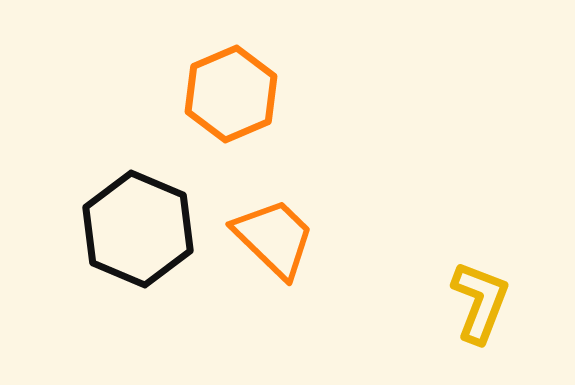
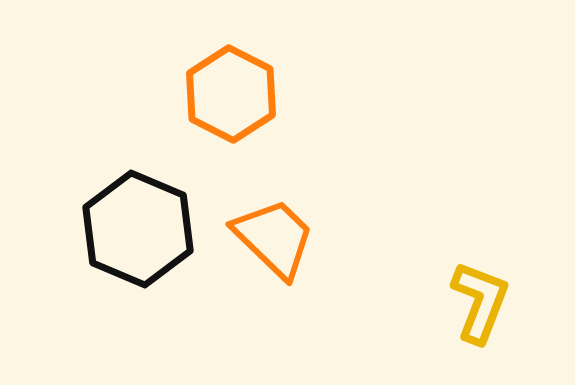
orange hexagon: rotated 10 degrees counterclockwise
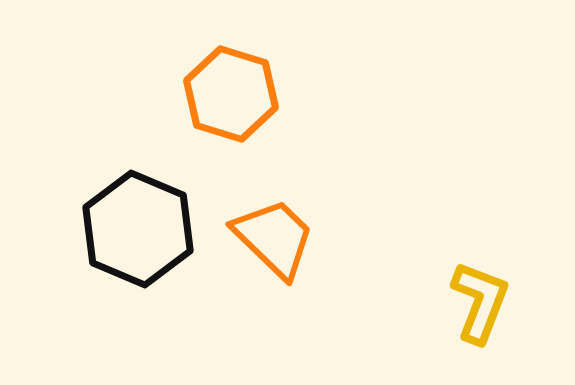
orange hexagon: rotated 10 degrees counterclockwise
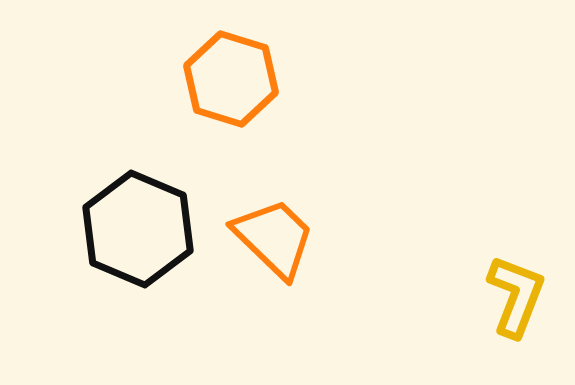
orange hexagon: moved 15 px up
yellow L-shape: moved 36 px right, 6 px up
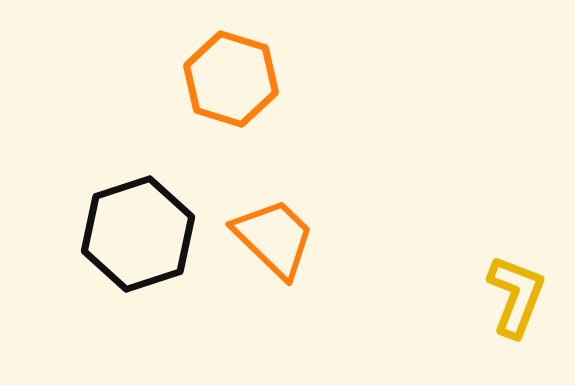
black hexagon: moved 5 px down; rotated 19 degrees clockwise
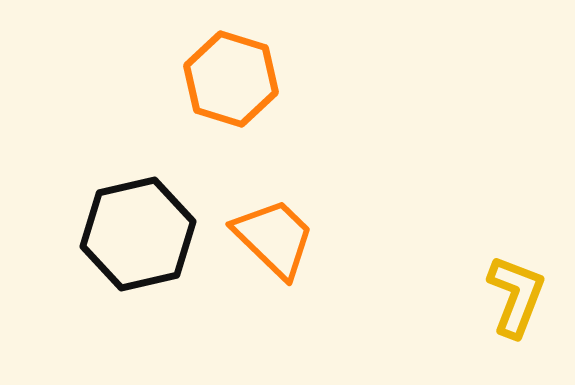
black hexagon: rotated 5 degrees clockwise
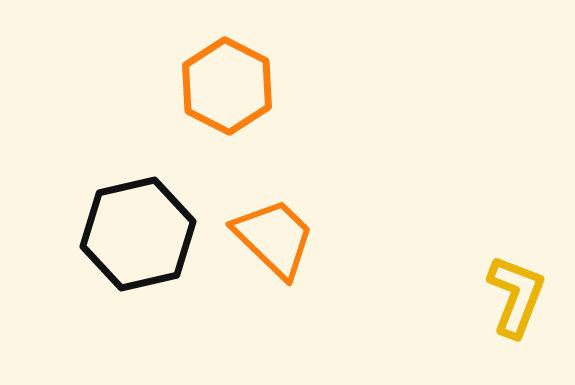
orange hexagon: moved 4 px left, 7 px down; rotated 10 degrees clockwise
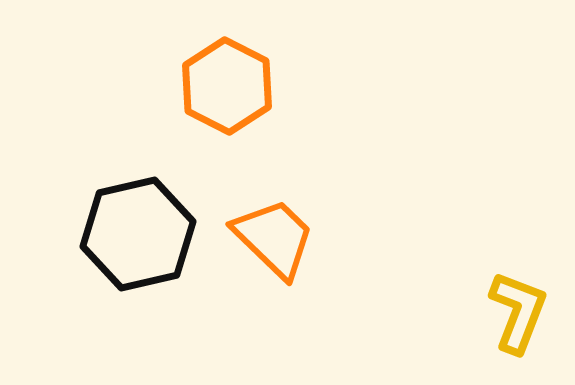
yellow L-shape: moved 2 px right, 16 px down
